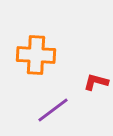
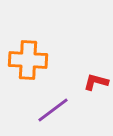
orange cross: moved 8 px left, 5 px down
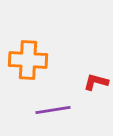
purple line: rotated 28 degrees clockwise
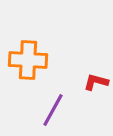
purple line: rotated 52 degrees counterclockwise
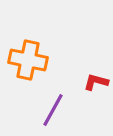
orange cross: rotated 9 degrees clockwise
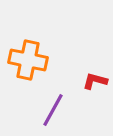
red L-shape: moved 1 px left, 1 px up
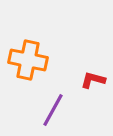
red L-shape: moved 2 px left, 1 px up
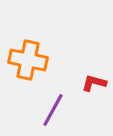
red L-shape: moved 1 px right, 3 px down
